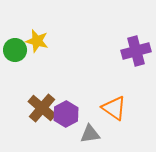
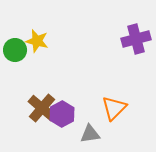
purple cross: moved 12 px up
orange triangle: rotated 40 degrees clockwise
purple hexagon: moved 4 px left
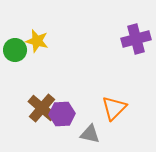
purple hexagon: rotated 25 degrees clockwise
gray triangle: rotated 20 degrees clockwise
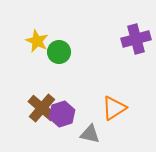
yellow star: rotated 10 degrees clockwise
green circle: moved 44 px right, 2 px down
orange triangle: rotated 12 degrees clockwise
purple hexagon: rotated 15 degrees counterclockwise
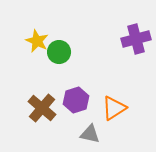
purple hexagon: moved 14 px right, 14 px up
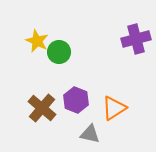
purple hexagon: rotated 20 degrees counterclockwise
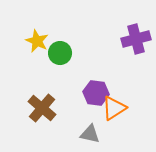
green circle: moved 1 px right, 1 px down
purple hexagon: moved 20 px right, 7 px up; rotated 15 degrees counterclockwise
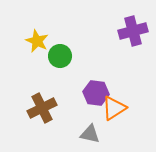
purple cross: moved 3 px left, 8 px up
green circle: moved 3 px down
brown cross: rotated 24 degrees clockwise
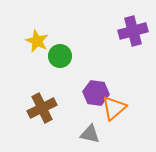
orange triangle: rotated 8 degrees counterclockwise
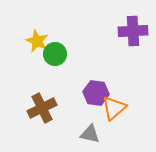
purple cross: rotated 12 degrees clockwise
green circle: moved 5 px left, 2 px up
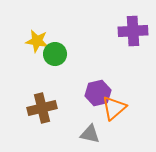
yellow star: rotated 15 degrees counterclockwise
purple hexagon: moved 2 px right; rotated 20 degrees counterclockwise
brown cross: rotated 12 degrees clockwise
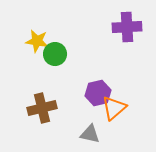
purple cross: moved 6 px left, 4 px up
